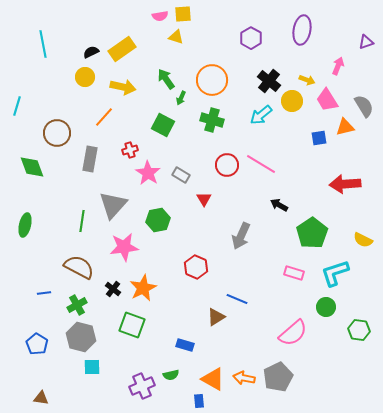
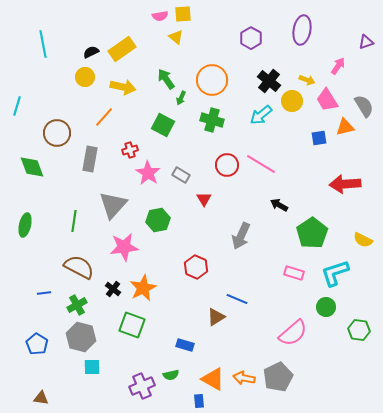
yellow triangle at (176, 37): rotated 21 degrees clockwise
pink arrow at (338, 66): rotated 12 degrees clockwise
green line at (82, 221): moved 8 px left
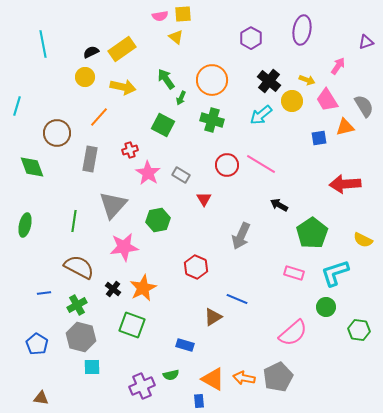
orange line at (104, 117): moved 5 px left
brown triangle at (216, 317): moved 3 px left
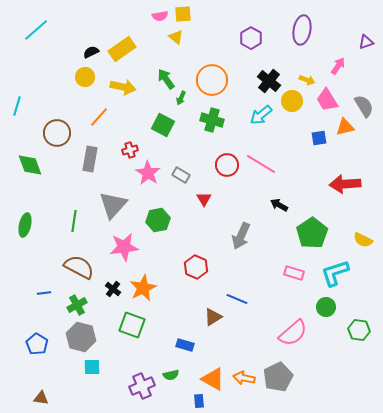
cyan line at (43, 44): moved 7 px left, 14 px up; rotated 60 degrees clockwise
green diamond at (32, 167): moved 2 px left, 2 px up
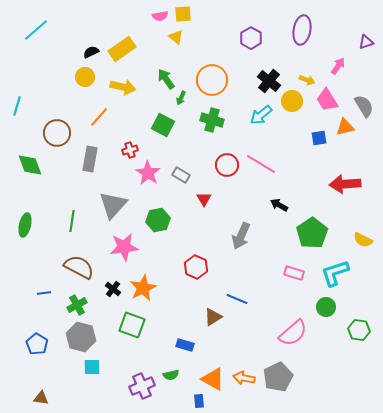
green line at (74, 221): moved 2 px left
